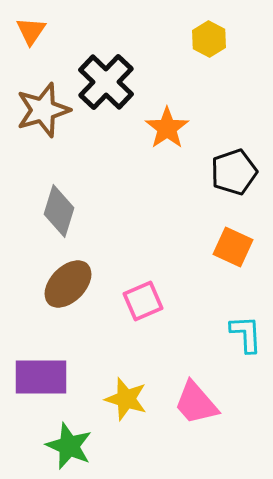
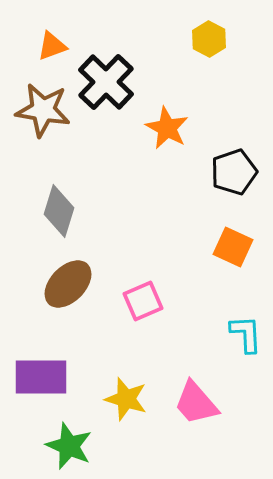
orange triangle: moved 21 px right, 15 px down; rotated 36 degrees clockwise
brown star: rotated 26 degrees clockwise
orange star: rotated 9 degrees counterclockwise
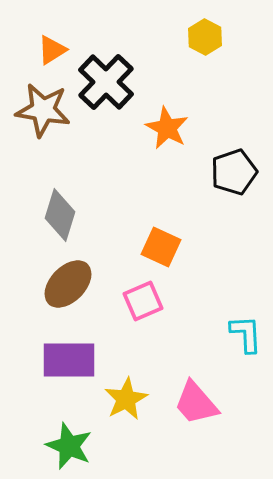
yellow hexagon: moved 4 px left, 2 px up
orange triangle: moved 4 px down; rotated 12 degrees counterclockwise
gray diamond: moved 1 px right, 4 px down
orange square: moved 72 px left
purple rectangle: moved 28 px right, 17 px up
yellow star: rotated 27 degrees clockwise
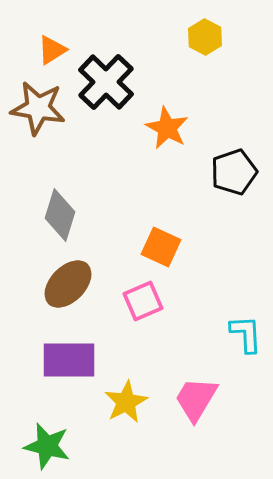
brown star: moved 5 px left, 2 px up
yellow star: moved 3 px down
pink trapezoid: moved 4 px up; rotated 72 degrees clockwise
green star: moved 22 px left; rotated 9 degrees counterclockwise
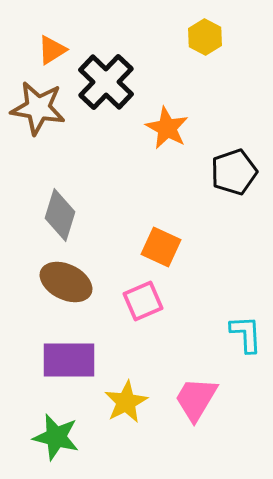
brown ellipse: moved 2 px left, 2 px up; rotated 72 degrees clockwise
green star: moved 9 px right, 9 px up
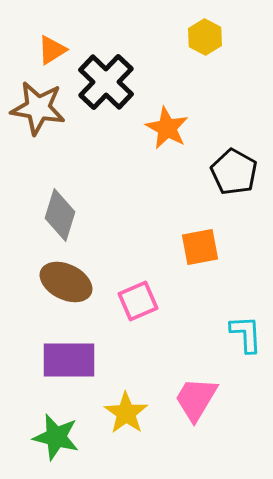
black pentagon: rotated 24 degrees counterclockwise
orange square: moved 39 px right; rotated 36 degrees counterclockwise
pink square: moved 5 px left
yellow star: moved 11 px down; rotated 9 degrees counterclockwise
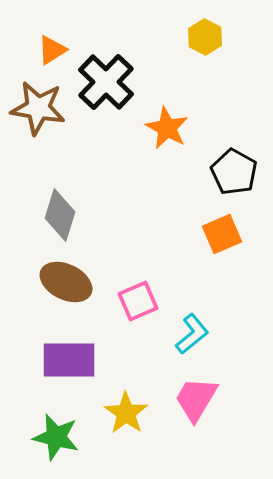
orange square: moved 22 px right, 13 px up; rotated 12 degrees counterclockwise
cyan L-shape: moved 54 px left; rotated 54 degrees clockwise
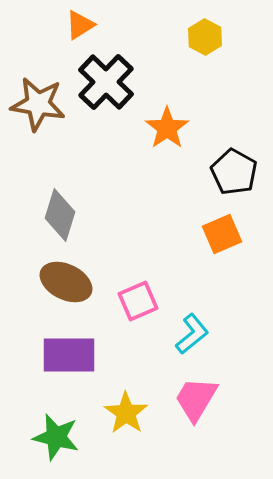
orange triangle: moved 28 px right, 25 px up
brown star: moved 4 px up
orange star: rotated 9 degrees clockwise
purple rectangle: moved 5 px up
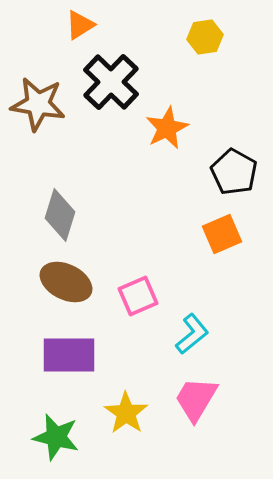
yellow hexagon: rotated 24 degrees clockwise
black cross: moved 5 px right
orange star: rotated 9 degrees clockwise
pink square: moved 5 px up
